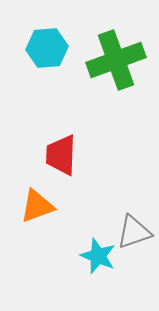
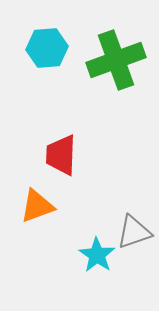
cyan star: moved 1 px left, 1 px up; rotated 12 degrees clockwise
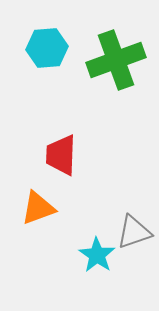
orange triangle: moved 1 px right, 2 px down
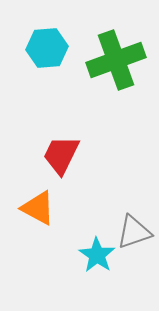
red trapezoid: rotated 24 degrees clockwise
orange triangle: rotated 48 degrees clockwise
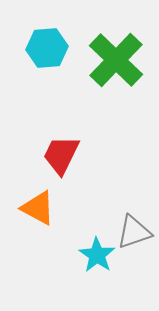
green cross: rotated 26 degrees counterclockwise
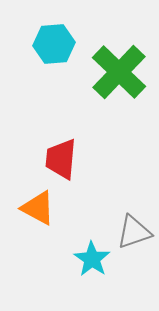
cyan hexagon: moved 7 px right, 4 px up
green cross: moved 3 px right, 12 px down
red trapezoid: moved 4 px down; rotated 21 degrees counterclockwise
cyan star: moved 5 px left, 4 px down
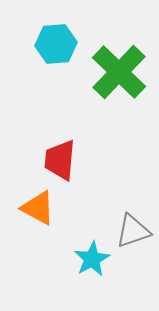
cyan hexagon: moved 2 px right
red trapezoid: moved 1 px left, 1 px down
gray triangle: moved 1 px left, 1 px up
cyan star: rotated 9 degrees clockwise
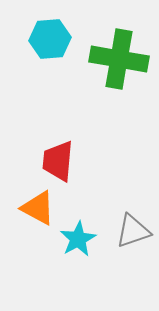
cyan hexagon: moved 6 px left, 5 px up
green cross: moved 13 px up; rotated 34 degrees counterclockwise
red trapezoid: moved 2 px left, 1 px down
cyan star: moved 14 px left, 20 px up
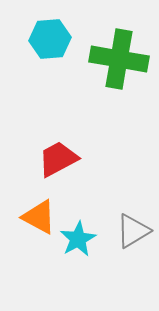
red trapezoid: moved 2 px up; rotated 57 degrees clockwise
orange triangle: moved 1 px right, 9 px down
gray triangle: rotated 12 degrees counterclockwise
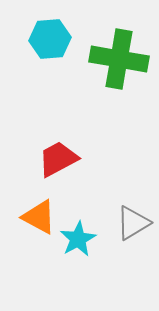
gray triangle: moved 8 px up
